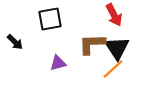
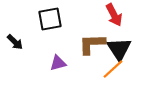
black triangle: moved 2 px right, 1 px down
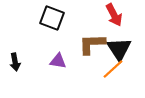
black square: moved 2 px right, 1 px up; rotated 30 degrees clockwise
black arrow: moved 20 px down; rotated 36 degrees clockwise
purple triangle: moved 2 px up; rotated 24 degrees clockwise
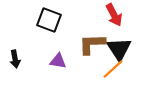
black square: moved 3 px left, 2 px down
black arrow: moved 3 px up
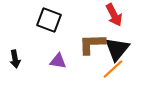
black triangle: moved 2 px left; rotated 12 degrees clockwise
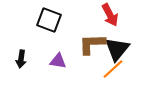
red arrow: moved 4 px left
black arrow: moved 6 px right; rotated 18 degrees clockwise
